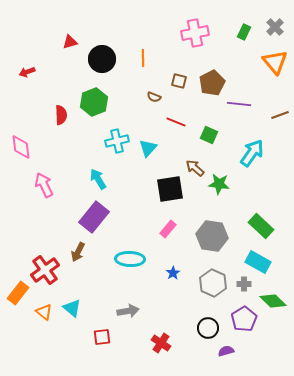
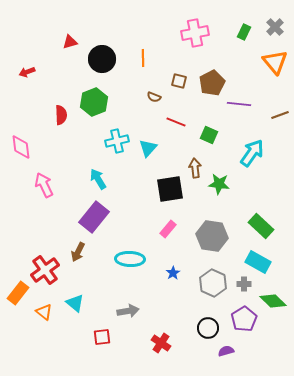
brown arrow at (195, 168): rotated 42 degrees clockwise
cyan triangle at (72, 308): moved 3 px right, 5 px up
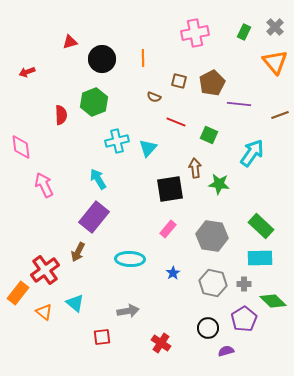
cyan rectangle at (258, 262): moved 2 px right, 4 px up; rotated 30 degrees counterclockwise
gray hexagon at (213, 283): rotated 12 degrees counterclockwise
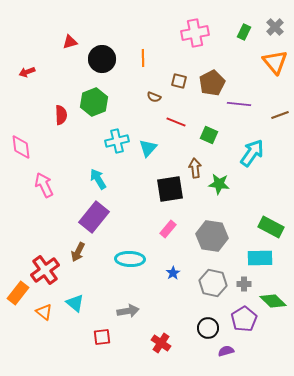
green rectangle at (261, 226): moved 10 px right, 1 px down; rotated 15 degrees counterclockwise
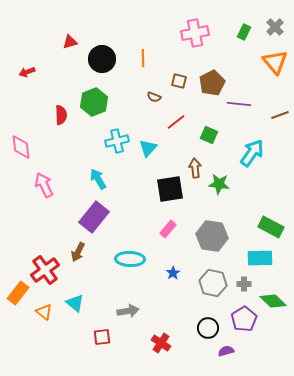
red line at (176, 122): rotated 60 degrees counterclockwise
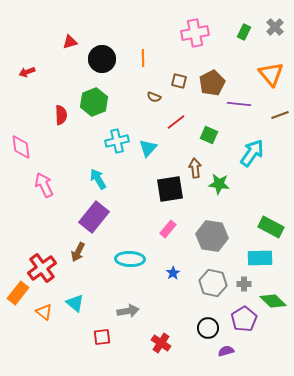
orange triangle at (275, 62): moved 4 px left, 12 px down
red cross at (45, 270): moved 3 px left, 2 px up
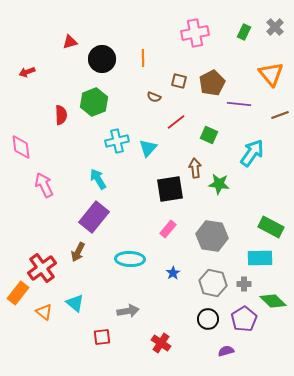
black circle at (208, 328): moved 9 px up
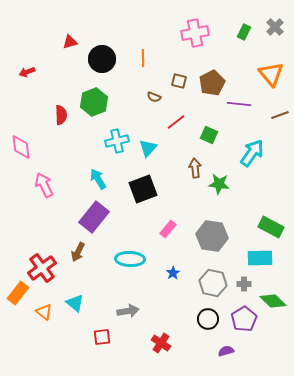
black square at (170, 189): moved 27 px left; rotated 12 degrees counterclockwise
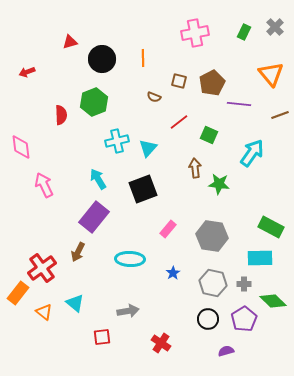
red line at (176, 122): moved 3 px right
